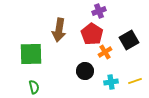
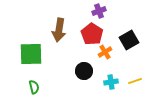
black circle: moved 1 px left
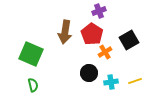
brown arrow: moved 6 px right, 2 px down
green square: rotated 25 degrees clockwise
black circle: moved 5 px right, 2 px down
green semicircle: moved 1 px left, 2 px up
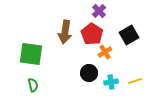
purple cross: rotated 24 degrees counterclockwise
black square: moved 5 px up
green square: rotated 15 degrees counterclockwise
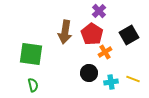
yellow line: moved 2 px left, 2 px up; rotated 40 degrees clockwise
